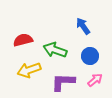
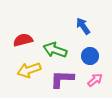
purple L-shape: moved 1 px left, 3 px up
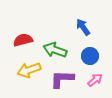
blue arrow: moved 1 px down
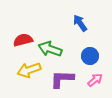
blue arrow: moved 3 px left, 4 px up
green arrow: moved 5 px left, 1 px up
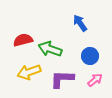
yellow arrow: moved 2 px down
